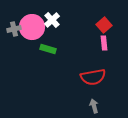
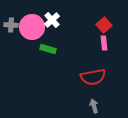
gray cross: moved 3 px left, 4 px up; rotated 16 degrees clockwise
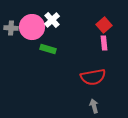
gray cross: moved 3 px down
